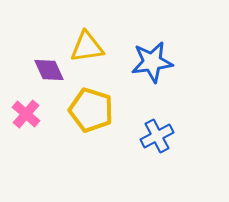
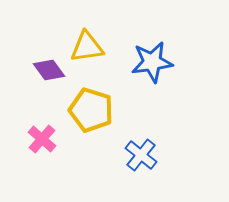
purple diamond: rotated 12 degrees counterclockwise
pink cross: moved 16 px right, 25 px down
blue cross: moved 16 px left, 19 px down; rotated 24 degrees counterclockwise
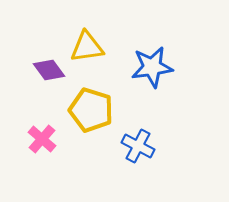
blue star: moved 5 px down
blue cross: moved 3 px left, 9 px up; rotated 12 degrees counterclockwise
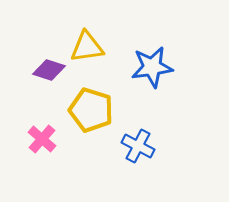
purple diamond: rotated 36 degrees counterclockwise
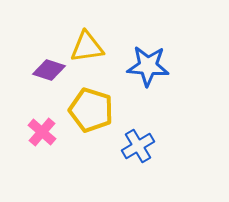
blue star: moved 4 px left, 1 px up; rotated 12 degrees clockwise
pink cross: moved 7 px up
blue cross: rotated 32 degrees clockwise
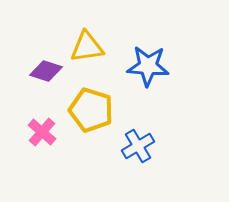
purple diamond: moved 3 px left, 1 px down
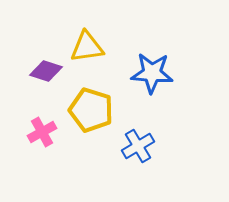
blue star: moved 4 px right, 7 px down
pink cross: rotated 20 degrees clockwise
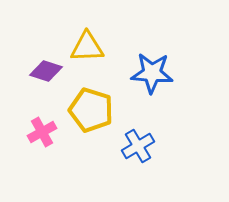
yellow triangle: rotated 6 degrees clockwise
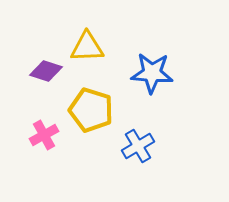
pink cross: moved 2 px right, 3 px down
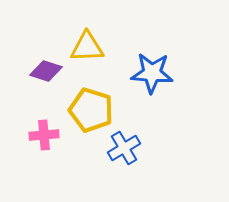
pink cross: rotated 24 degrees clockwise
blue cross: moved 14 px left, 2 px down
